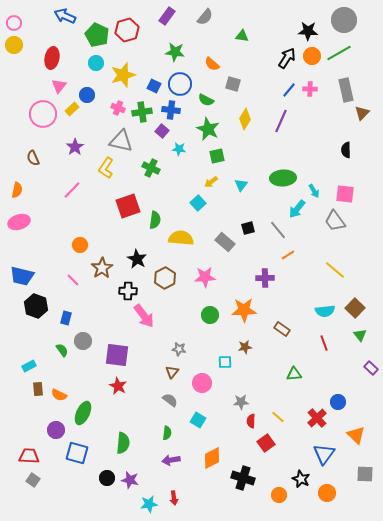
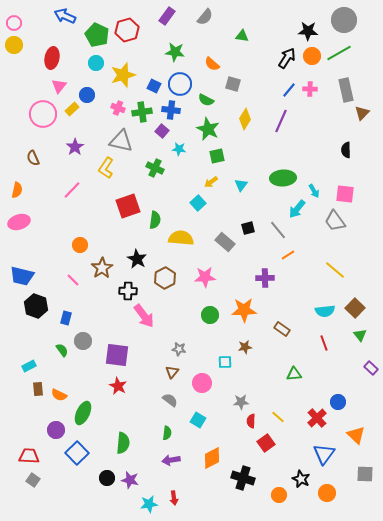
green cross at (151, 168): moved 4 px right
blue square at (77, 453): rotated 30 degrees clockwise
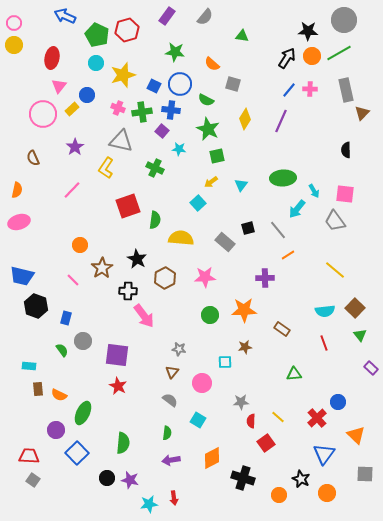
cyan rectangle at (29, 366): rotated 32 degrees clockwise
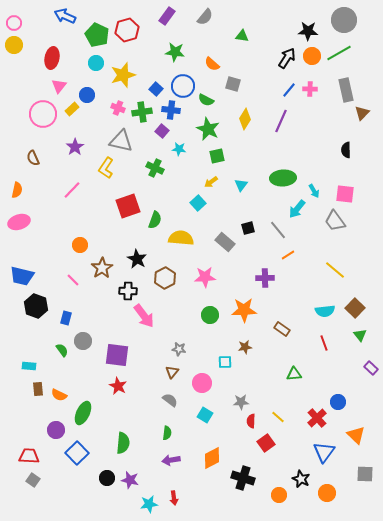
blue circle at (180, 84): moved 3 px right, 2 px down
blue square at (154, 86): moved 2 px right, 3 px down; rotated 16 degrees clockwise
green semicircle at (155, 220): rotated 12 degrees clockwise
cyan square at (198, 420): moved 7 px right, 5 px up
blue triangle at (324, 454): moved 2 px up
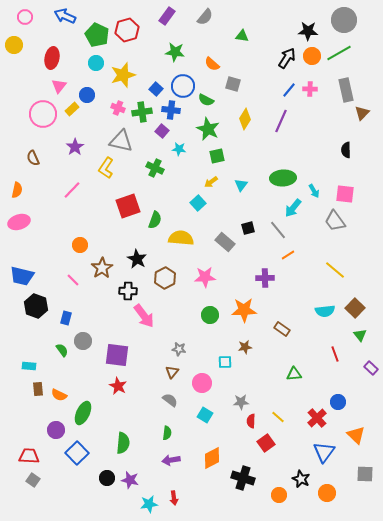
pink circle at (14, 23): moved 11 px right, 6 px up
cyan arrow at (297, 209): moved 4 px left, 1 px up
red line at (324, 343): moved 11 px right, 11 px down
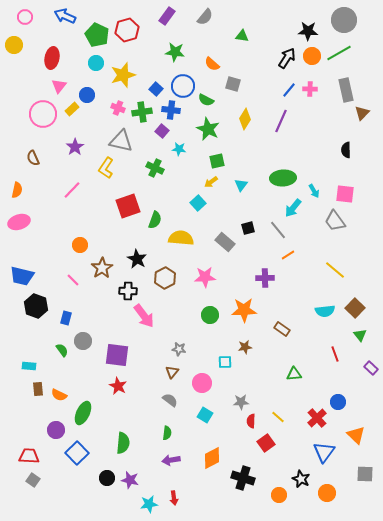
green square at (217, 156): moved 5 px down
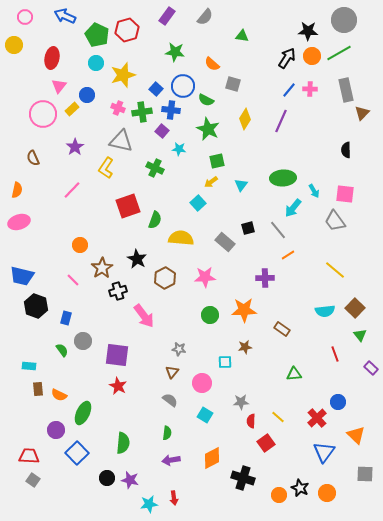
black cross at (128, 291): moved 10 px left; rotated 18 degrees counterclockwise
black star at (301, 479): moved 1 px left, 9 px down
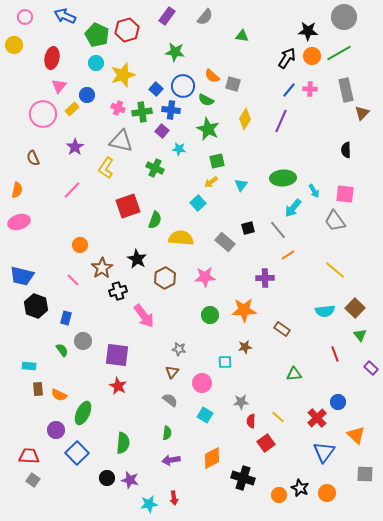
gray circle at (344, 20): moved 3 px up
orange semicircle at (212, 64): moved 12 px down
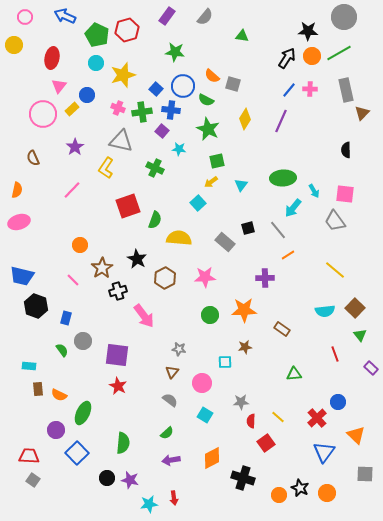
yellow semicircle at (181, 238): moved 2 px left
green semicircle at (167, 433): rotated 40 degrees clockwise
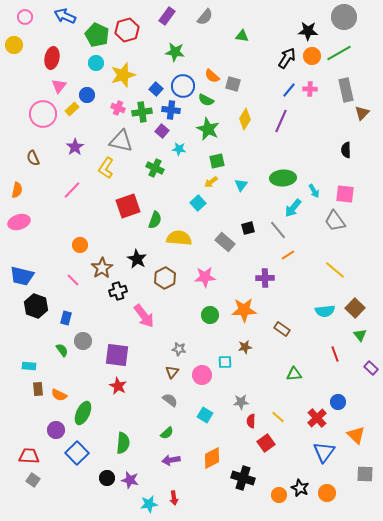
pink circle at (202, 383): moved 8 px up
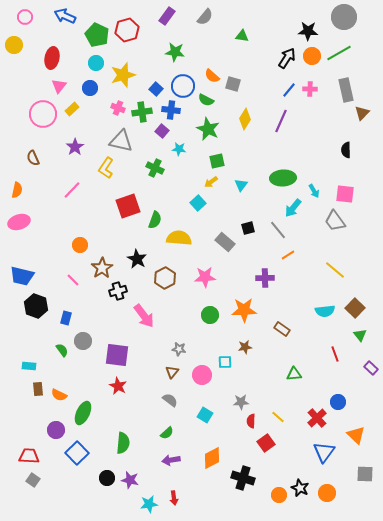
blue circle at (87, 95): moved 3 px right, 7 px up
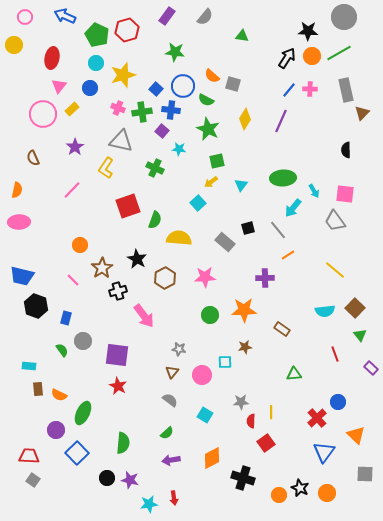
pink ellipse at (19, 222): rotated 15 degrees clockwise
yellow line at (278, 417): moved 7 px left, 5 px up; rotated 48 degrees clockwise
